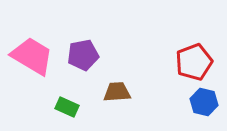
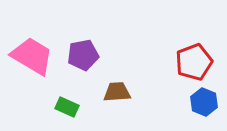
blue hexagon: rotated 8 degrees clockwise
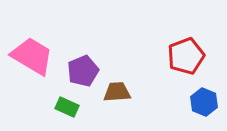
purple pentagon: moved 16 px down; rotated 12 degrees counterclockwise
red pentagon: moved 8 px left, 6 px up
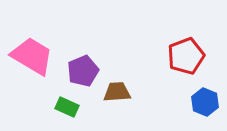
blue hexagon: moved 1 px right
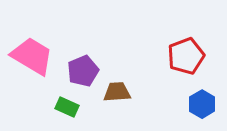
blue hexagon: moved 3 px left, 2 px down; rotated 8 degrees clockwise
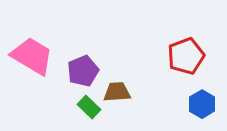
green rectangle: moved 22 px right; rotated 20 degrees clockwise
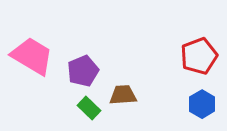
red pentagon: moved 13 px right
brown trapezoid: moved 6 px right, 3 px down
green rectangle: moved 1 px down
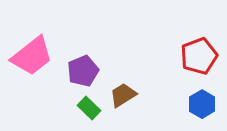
pink trapezoid: rotated 111 degrees clockwise
brown trapezoid: rotated 28 degrees counterclockwise
